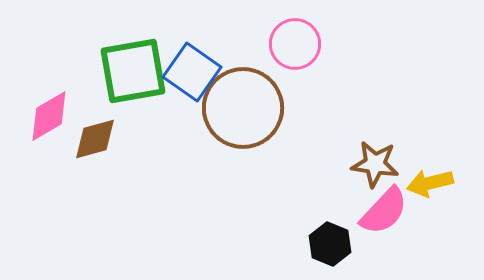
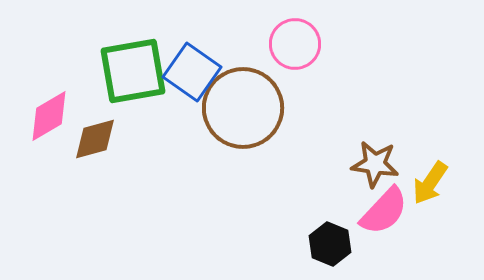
yellow arrow: rotated 42 degrees counterclockwise
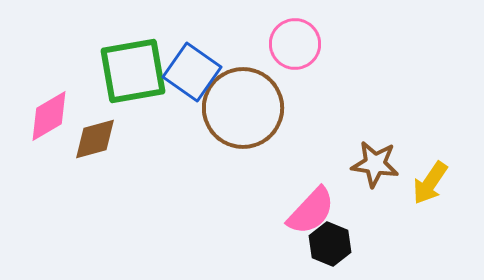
pink semicircle: moved 73 px left
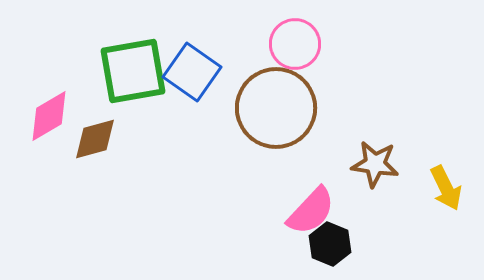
brown circle: moved 33 px right
yellow arrow: moved 16 px right, 5 px down; rotated 60 degrees counterclockwise
